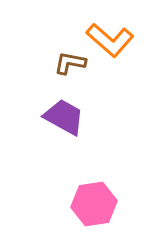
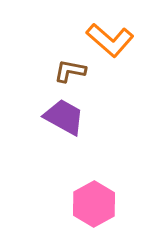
brown L-shape: moved 8 px down
pink hexagon: rotated 21 degrees counterclockwise
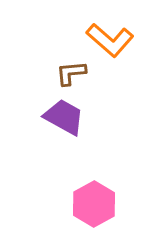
brown L-shape: moved 1 px right, 2 px down; rotated 16 degrees counterclockwise
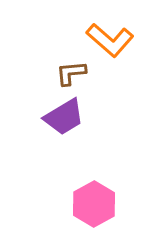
purple trapezoid: rotated 120 degrees clockwise
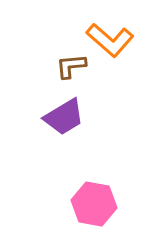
brown L-shape: moved 7 px up
pink hexagon: rotated 21 degrees counterclockwise
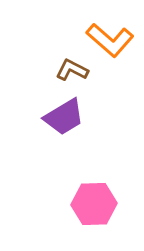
brown L-shape: moved 1 px right, 4 px down; rotated 32 degrees clockwise
pink hexagon: rotated 12 degrees counterclockwise
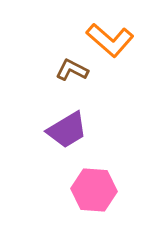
purple trapezoid: moved 3 px right, 13 px down
pink hexagon: moved 14 px up; rotated 6 degrees clockwise
